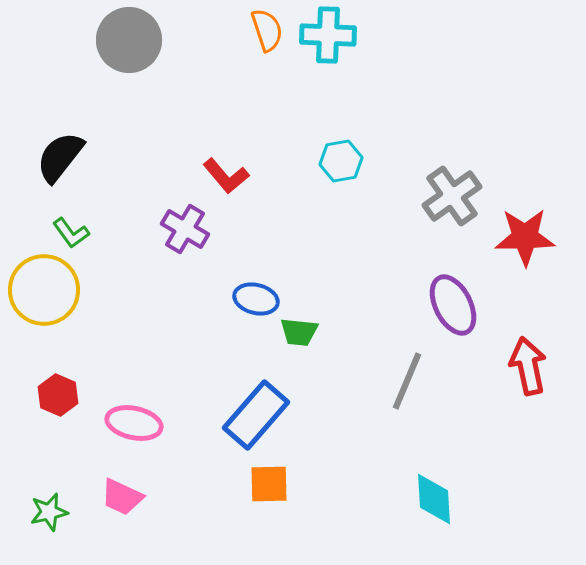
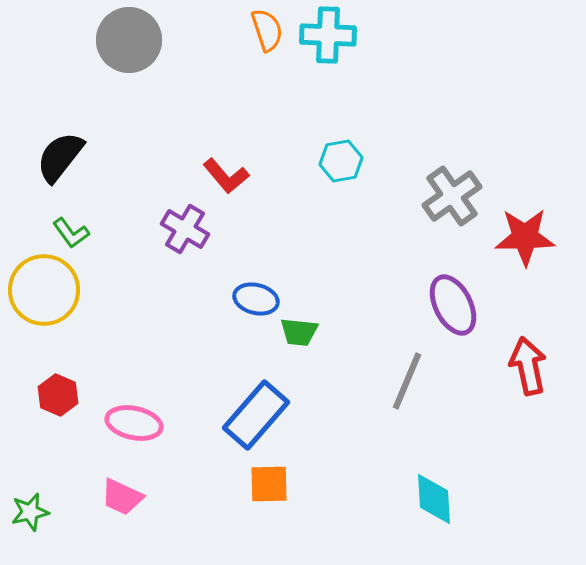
green star: moved 19 px left
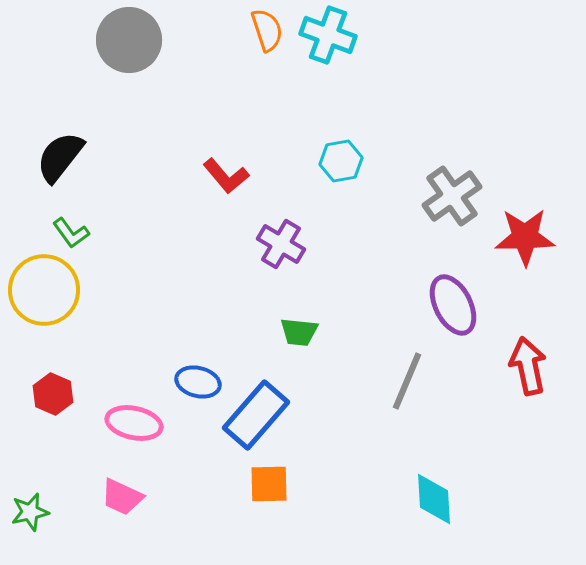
cyan cross: rotated 18 degrees clockwise
purple cross: moved 96 px right, 15 px down
blue ellipse: moved 58 px left, 83 px down
red hexagon: moved 5 px left, 1 px up
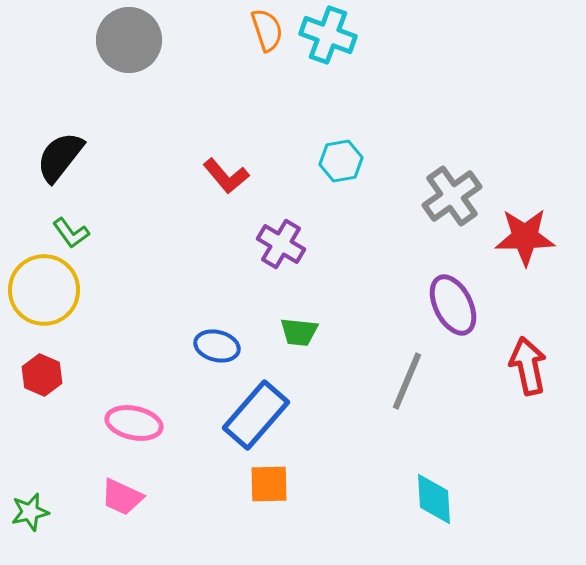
blue ellipse: moved 19 px right, 36 px up
red hexagon: moved 11 px left, 19 px up
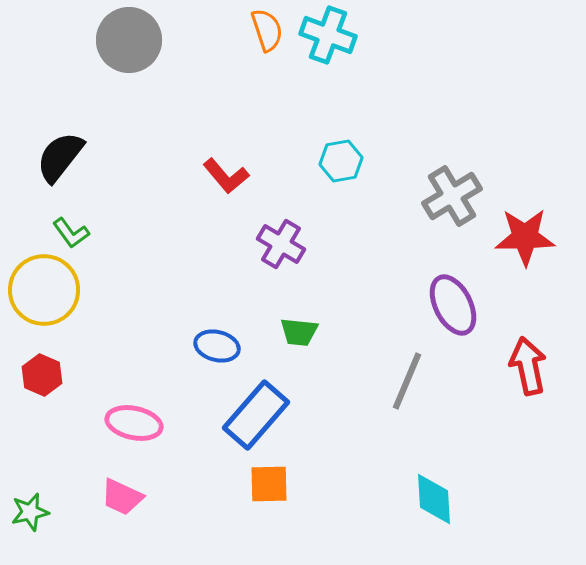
gray cross: rotated 4 degrees clockwise
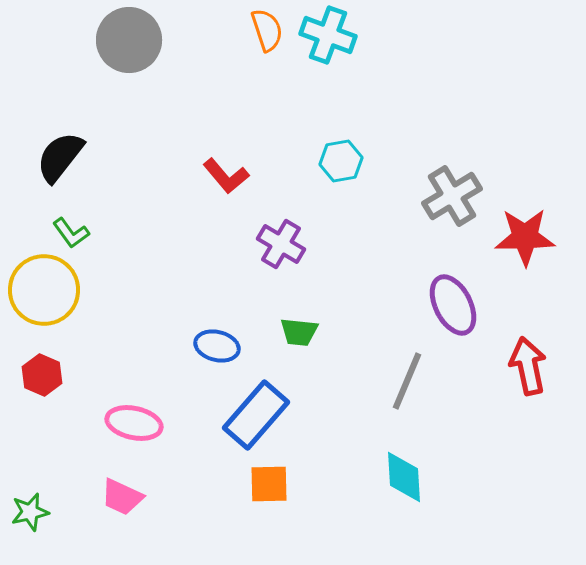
cyan diamond: moved 30 px left, 22 px up
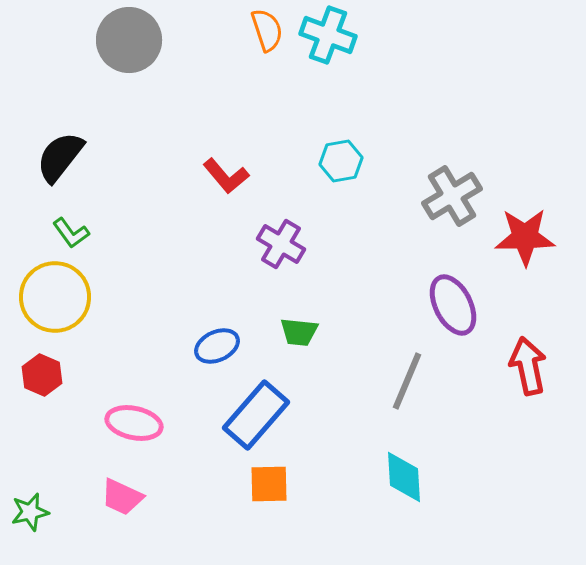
yellow circle: moved 11 px right, 7 px down
blue ellipse: rotated 39 degrees counterclockwise
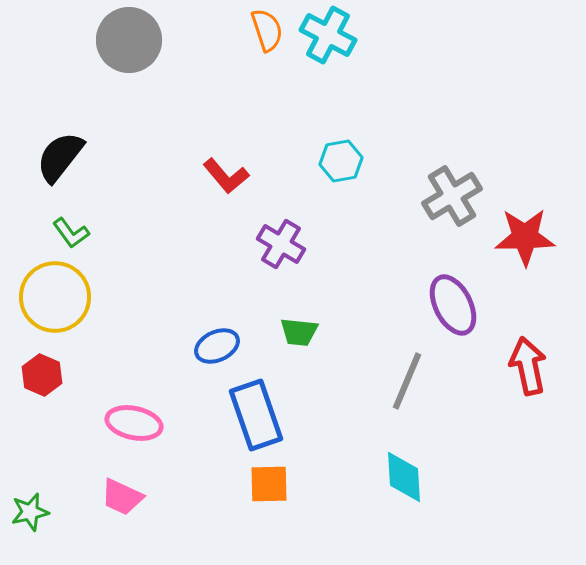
cyan cross: rotated 8 degrees clockwise
blue rectangle: rotated 60 degrees counterclockwise
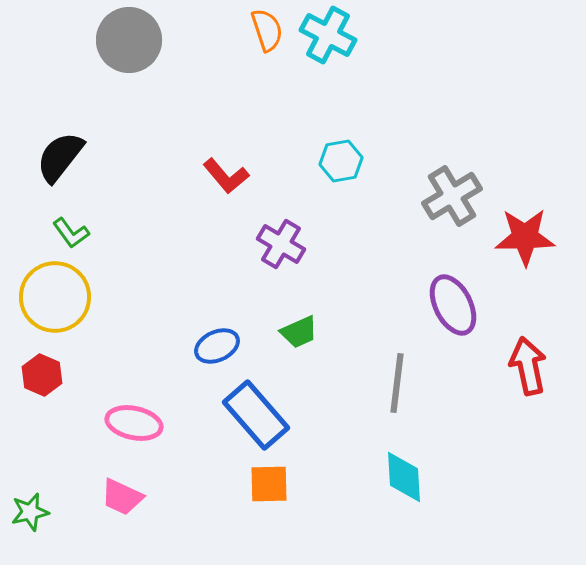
green trapezoid: rotated 30 degrees counterclockwise
gray line: moved 10 px left, 2 px down; rotated 16 degrees counterclockwise
blue rectangle: rotated 22 degrees counterclockwise
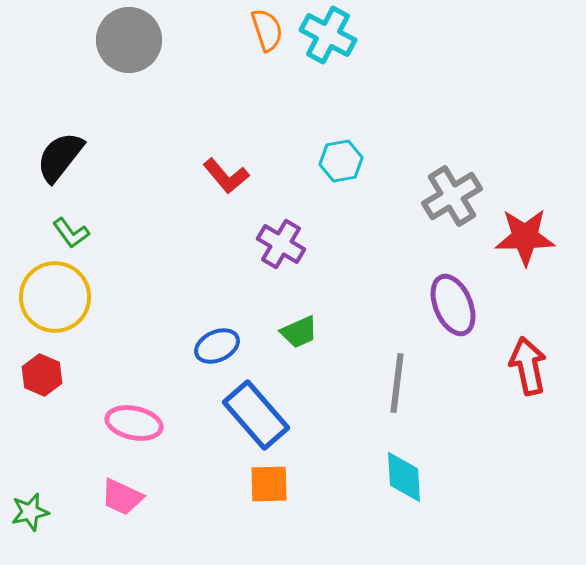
purple ellipse: rotated 4 degrees clockwise
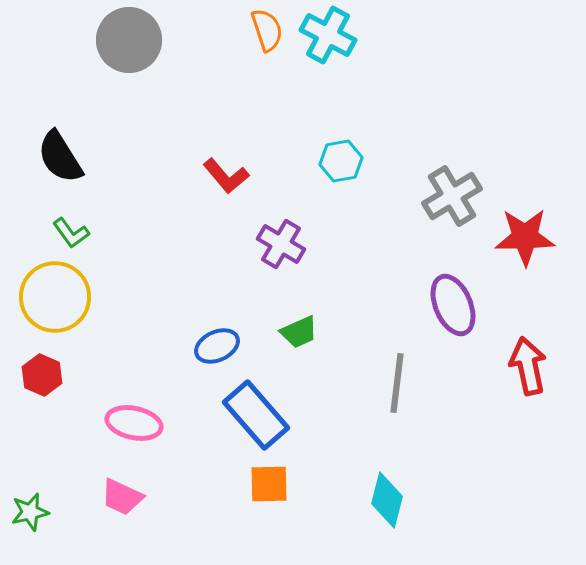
black semicircle: rotated 70 degrees counterclockwise
cyan diamond: moved 17 px left, 23 px down; rotated 18 degrees clockwise
